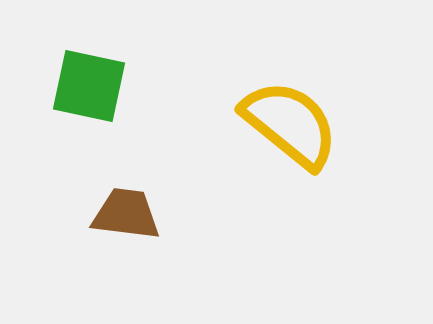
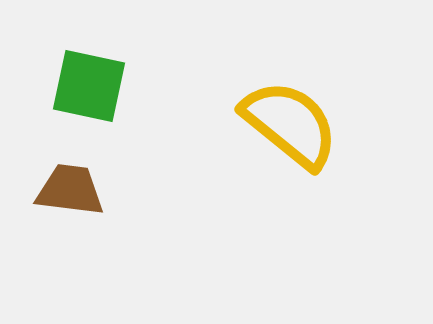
brown trapezoid: moved 56 px left, 24 px up
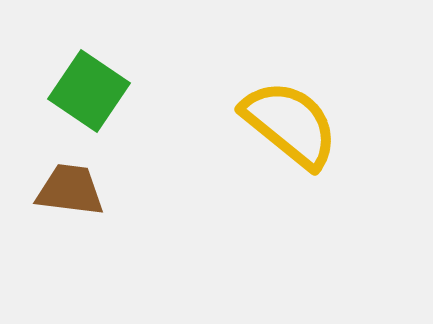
green square: moved 5 px down; rotated 22 degrees clockwise
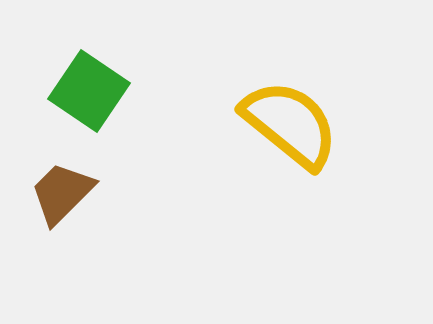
brown trapezoid: moved 8 px left, 3 px down; rotated 52 degrees counterclockwise
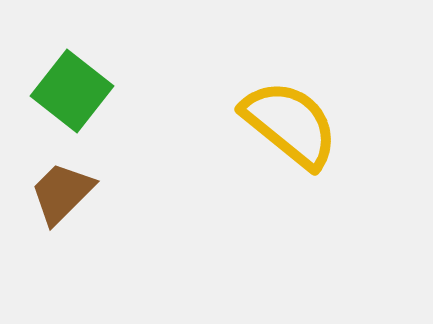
green square: moved 17 px left; rotated 4 degrees clockwise
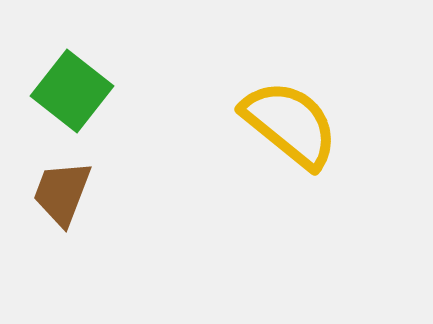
brown trapezoid: rotated 24 degrees counterclockwise
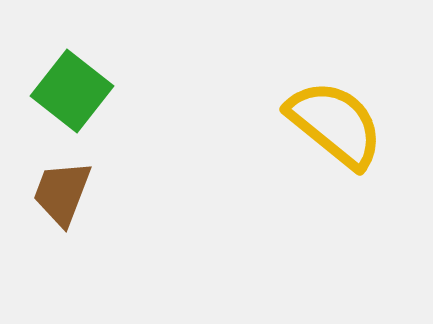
yellow semicircle: moved 45 px right
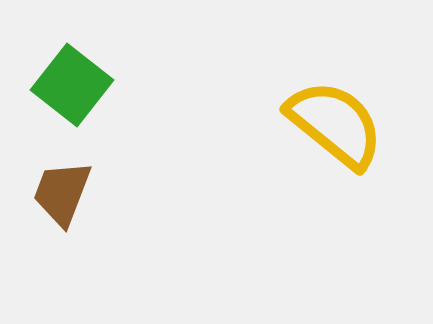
green square: moved 6 px up
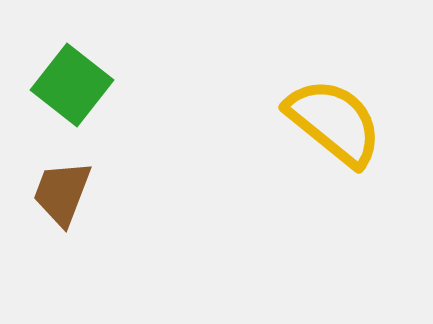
yellow semicircle: moved 1 px left, 2 px up
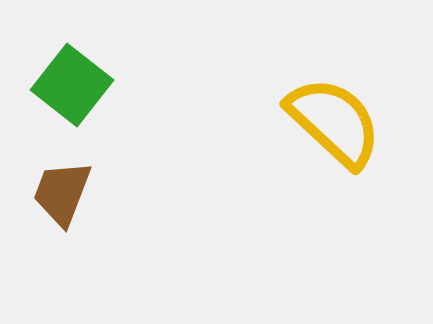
yellow semicircle: rotated 4 degrees clockwise
